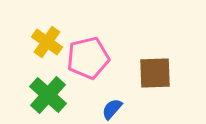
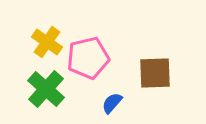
green cross: moved 2 px left, 6 px up
blue semicircle: moved 6 px up
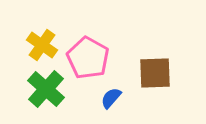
yellow cross: moved 5 px left, 3 px down
pink pentagon: rotated 30 degrees counterclockwise
blue semicircle: moved 1 px left, 5 px up
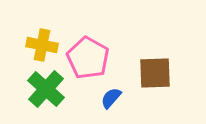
yellow cross: rotated 24 degrees counterclockwise
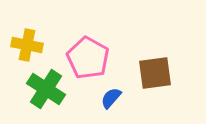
yellow cross: moved 15 px left
brown square: rotated 6 degrees counterclockwise
green cross: rotated 9 degrees counterclockwise
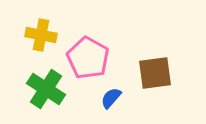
yellow cross: moved 14 px right, 10 px up
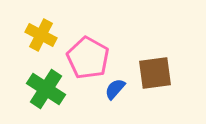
yellow cross: rotated 16 degrees clockwise
blue semicircle: moved 4 px right, 9 px up
